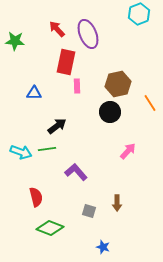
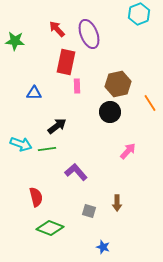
purple ellipse: moved 1 px right
cyan arrow: moved 8 px up
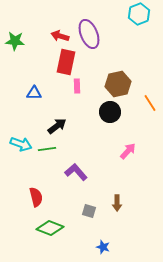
red arrow: moved 3 px right, 7 px down; rotated 30 degrees counterclockwise
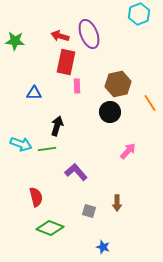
black arrow: rotated 36 degrees counterclockwise
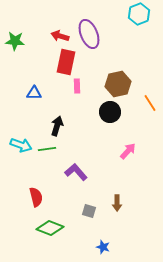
cyan arrow: moved 1 px down
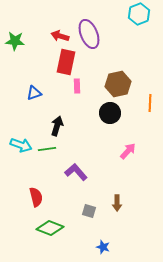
blue triangle: rotated 21 degrees counterclockwise
orange line: rotated 36 degrees clockwise
black circle: moved 1 px down
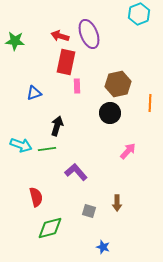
green diamond: rotated 36 degrees counterclockwise
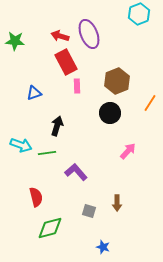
red rectangle: rotated 40 degrees counterclockwise
brown hexagon: moved 1 px left, 3 px up; rotated 10 degrees counterclockwise
orange line: rotated 30 degrees clockwise
green line: moved 4 px down
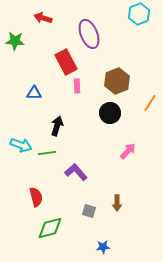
red arrow: moved 17 px left, 18 px up
blue triangle: rotated 21 degrees clockwise
blue star: rotated 24 degrees counterclockwise
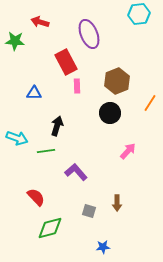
cyan hexagon: rotated 15 degrees clockwise
red arrow: moved 3 px left, 4 px down
cyan arrow: moved 4 px left, 7 px up
green line: moved 1 px left, 2 px up
red semicircle: rotated 30 degrees counterclockwise
